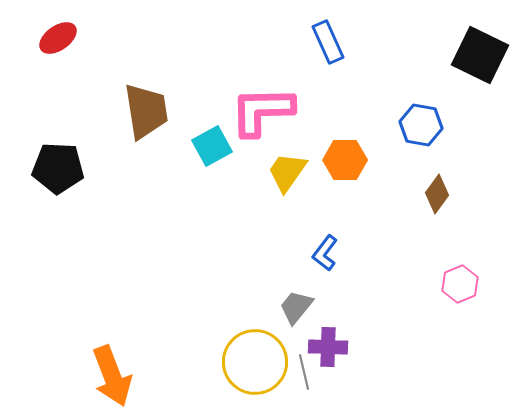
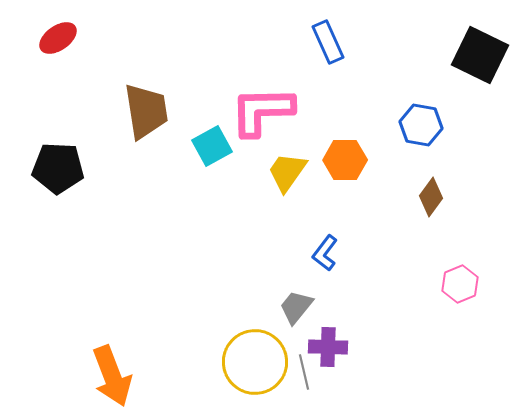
brown diamond: moved 6 px left, 3 px down
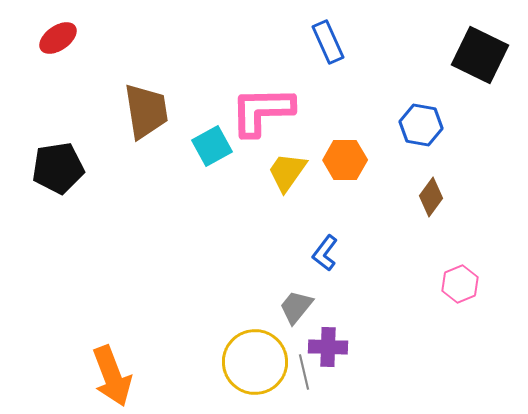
black pentagon: rotated 12 degrees counterclockwise
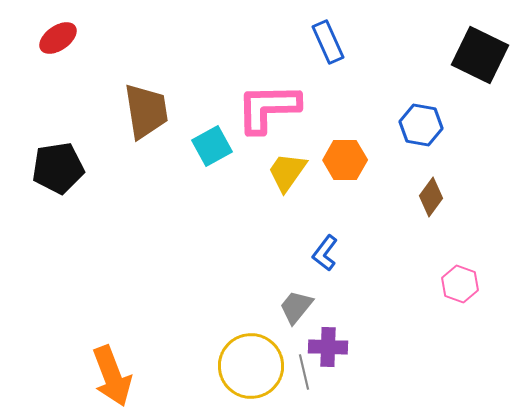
pink L-shape: moved 6 px right, 3 px up
pink hexagon: rotated 18 degrees counterclockwise
yellow circle: moved 4 px left, 4 px down
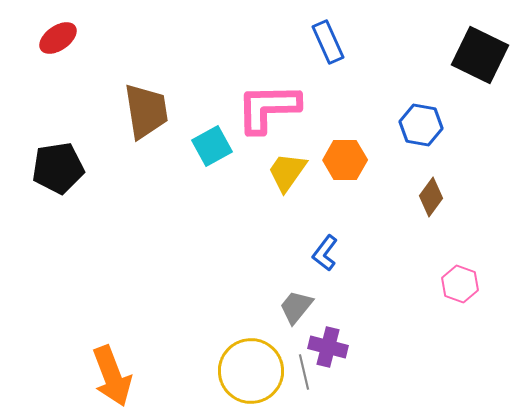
purple cross: rotated 12 degrees clockwise
yellow circle: moved 5 px down
